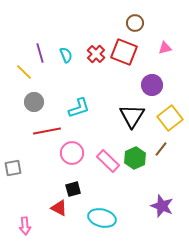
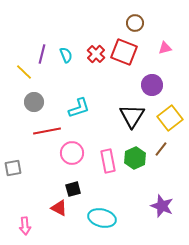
purple line: moved 2 px right, 1 px down; rotated 30 degrees clockwise
pink rectangle: rotated 35 degrees clockwise
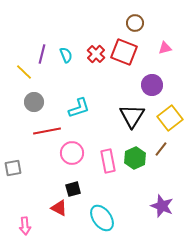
cyan ellipse: rotated 40 degrees clockwise
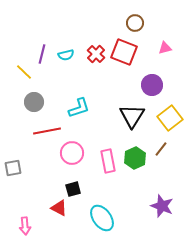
cyan semicircle: rotated 98 degrees clockwise
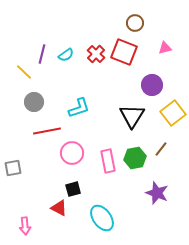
cyan semicircle: rotated 21 degrees counterclockwise
yellow square: moved 3 px right, 5 px up
green hexagon: rotated 15 degrees clockwise
purple star: moved 5 px left, 13 px up
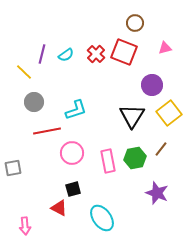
cyan L-shape: moved 3 px left, 2 px down
yellow square: moved 4 px left
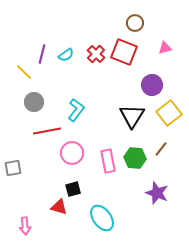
cyan L-shape: rotated 35 degrees counterclockwise
green hexagon: rotated 15 degrees clockwise
red triangle: moved 1 px up; rotated 12 degrees counterclockwise
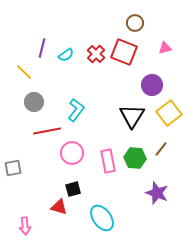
purple line: moved 6 px up
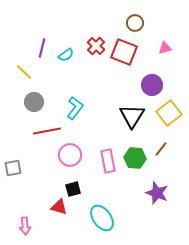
red cross: moved 8 px up
cyan L-shape: moved 1 px left, 2 px up
pink circle: moved 2 px left, 2 px down
